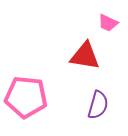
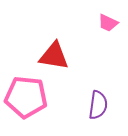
red triangle: moved 31 px left
purple semicircle: rotated 8 degrees counterclockwise
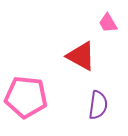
pink trapezoid: rotated 35 degrees clockwise
red triangle: moved 27 px right; rotated 20 degrees clockwise
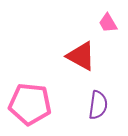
pink pentagon: moved 4 px right, 7 px down
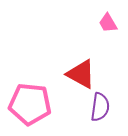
red triangle: moved 18 px down
purple semicircle: moved 2 px right, 2 px down
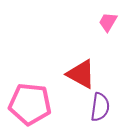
pink trapezoid: moved 1 px up; rotated 60 degrees clockwise
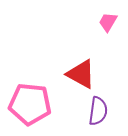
purple semicircle: moved 2 px left, 4 px down
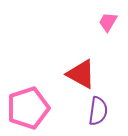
pink pentagon: moved 2 px left, 4 px down; rotated 24 degrees counterclockwise
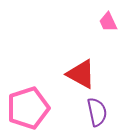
pink trapezoid: rotated 55 degrees counterclockwise
purple semicircle: moved 1 px left, 1 px down; rotated 20 degrees counterclockwise
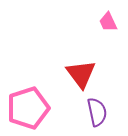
red triangle: rotated 24 degrees clockwise
